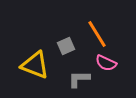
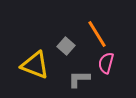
gray square: rotated 24 degrees counterclockwise
pink semicircle: rotated 80 degrees clockwise
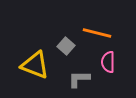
orange line: moved 1 px up; rotated 44 degrees counterclockwise
pink semicircle: moved 2 px right, 1 px up; rotated 15 degrees counterclockwise
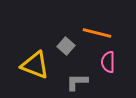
gray L-shape: moved 2 px left, 3 px down
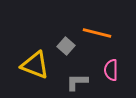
pink semicircle: moved 3 px right, 8 px down
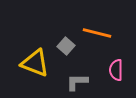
yellow triangle: moved 2 px up
pink semicircle: moved 5 px right
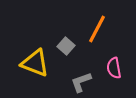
orange line: moved 4 px up; rotated 76 degrees counterclockwise
pink semicircle: moved 2 px left, 2 px up; rotated 10 degrees counterclockwise
gray L-shape: moved 4 px right; rotated 20 degrees counterclockwise
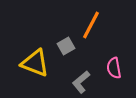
orange line: moved 6 px left, 4 px up
gray square: rotated 18 degrees clockwise
gray L-shape: rotated 20 degrees counterclockwise
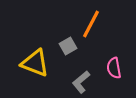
orange line: moved 1 px up
gray square: moved 2 px right
